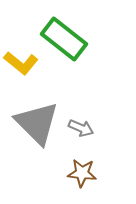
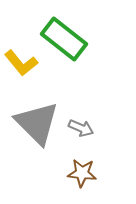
yellow L-shape: rotated 12 degrees clockwise
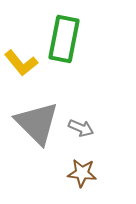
green rectangle: rotated 63 degrees clockwise
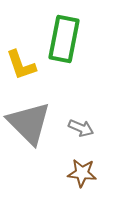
yellow L-shape: moved 2 px down; rotated 20 degrees clockwise
gray triangle: moved 8 px left
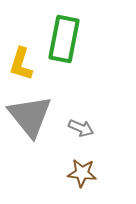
yellow L-shape: moved 1 px up; rotated 36 degrees clockwise
gray triangle: moved 1 px right, 7 px up; rotated 6 degrees clockwise
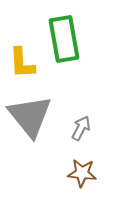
green rectangle: rotated 21 degrees counterclockwise
yellow L-shape: moved 1 px right, 1 px up; rotated 20 degrees counterclockwise
gray arrow: rotated 85 degrees counterclockwise
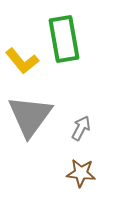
yellow L-shape: moved 2 px up; rotated 36 degrees counterclockwise
gray triangle: rotated 15 degrees clockwise
brown star: moved 1 px left
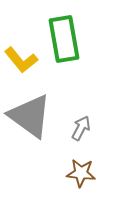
yellow L-shape: moved 1 px left, 1 px up
gray triangle: rotated 30 degrees counterclockwise
